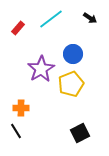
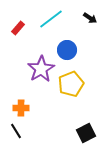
blue circle: moved 6 px left, 4 px up
black square: moved 6 px right
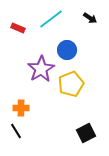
red rectangle: rotated 72 degrees clockwise
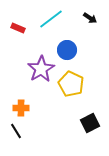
yellow pentagon: rotated 25 degrees counterclockwise
black square: moved 4 px right, 10 px up
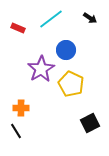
blue circle: moved 1 px left
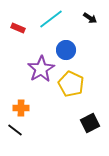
black line: moved 1 px left, 1 px up; rotated 21 degrees counterclockwise
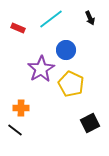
black arrow: rotated 32 degrees clockwise
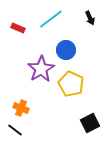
orange cross: rotated 21 degrees clockwise
